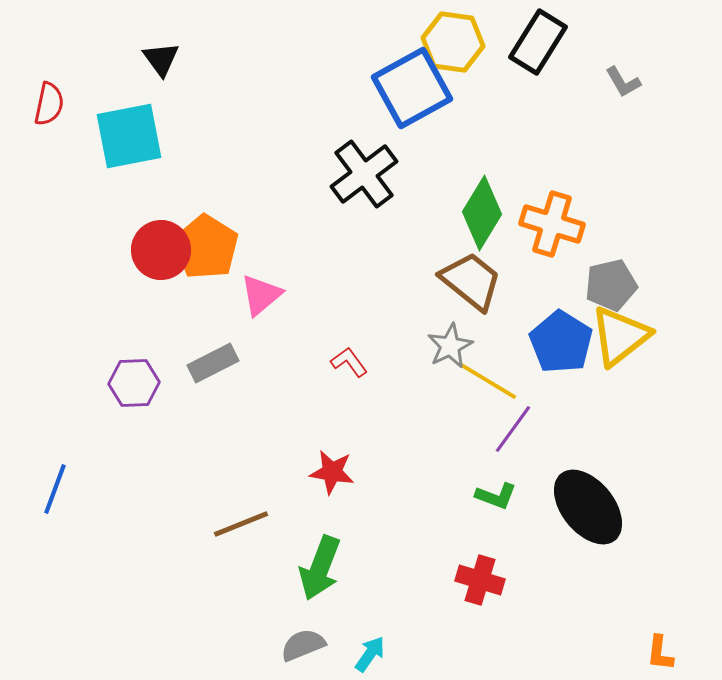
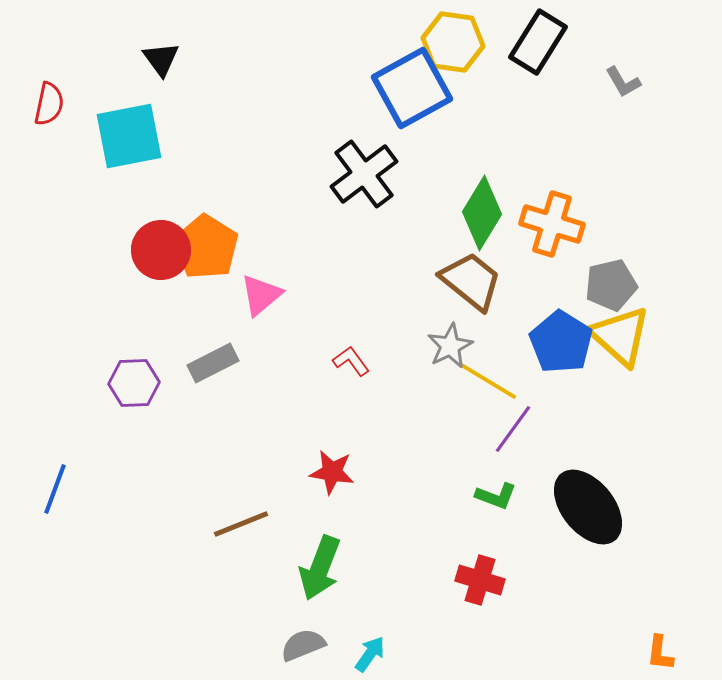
yellow triangle: rotated 40 degrees counterclockwise
red L-shape: moved 2 px right, 1 px up
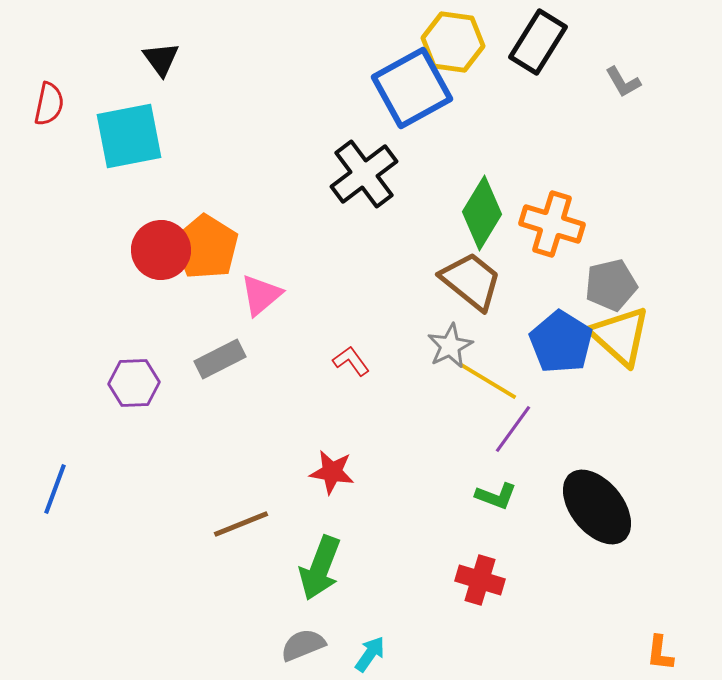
gray rectangle: moved 7 px right, 4 px up
black ellipse: moved 9 px right
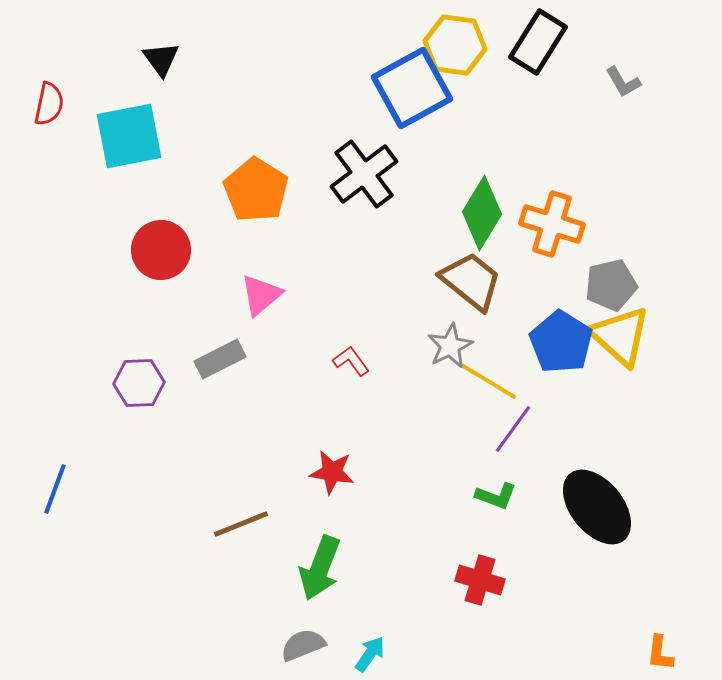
yellow hexagon: moved 2 px right, 3 px down
orange pentagon: moved 50 px right, 57 px up
purple hexagon: moved 5 px right
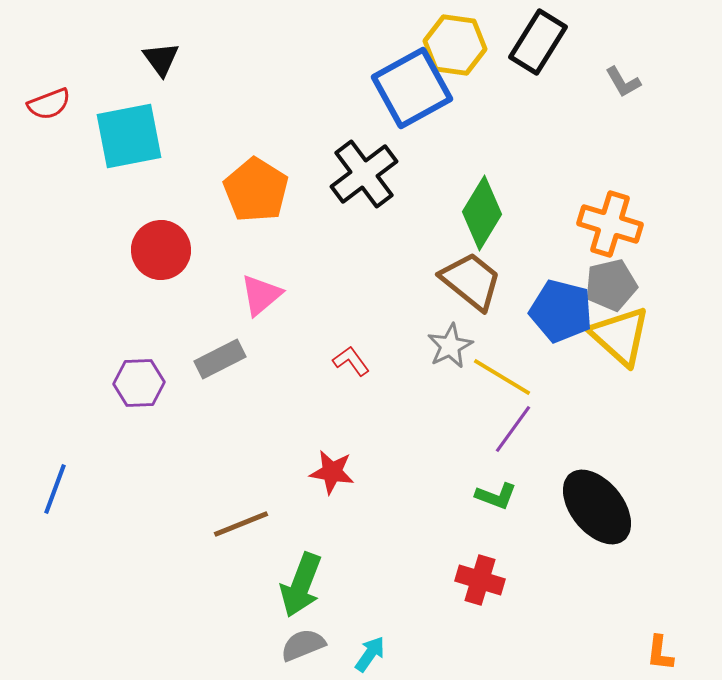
red semicircle: rotated 57 degrees clockwise
orange cross: moved 58 px right
blue pentagon: moved 31 px up; rotated 18 degrees counterclockwise
yellow line: moved 14 px right, 4 px up
green arrow: moved 19 px left, 17 px down
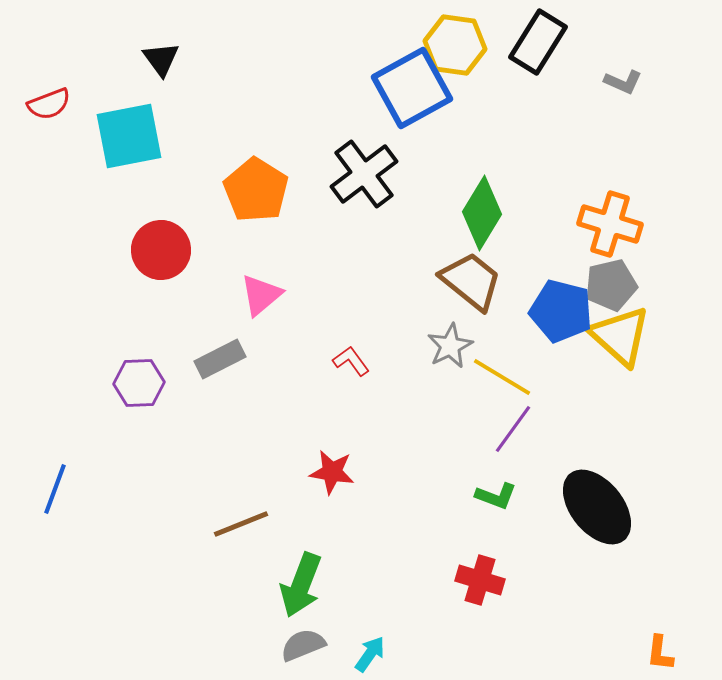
gray L-shape: rotated 36 degrees counterclockwise
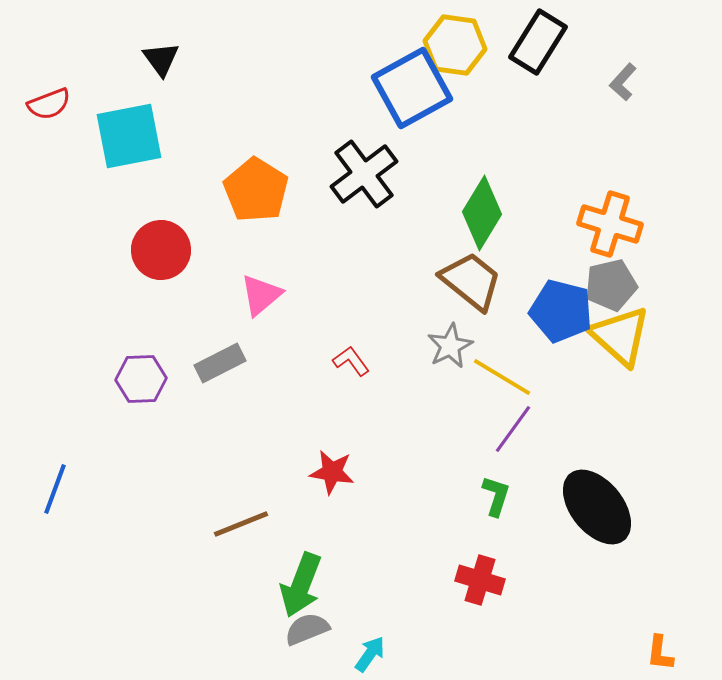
gray L-shape: rotated 108 degrees clockwise
gray rectangle: moved 4 px down
purple hexagon: moved 2 px right, 4 px up
green L-shape: rotated 93 degrees counterclockwise
gray semicircle: moved 4 px right, 16 px up
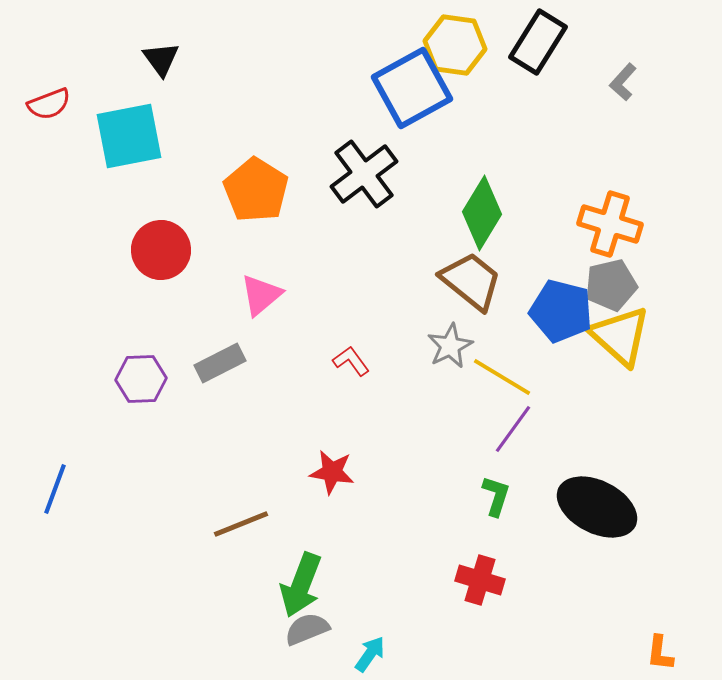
black ellipse: rotated 24 degrees counterclockwise
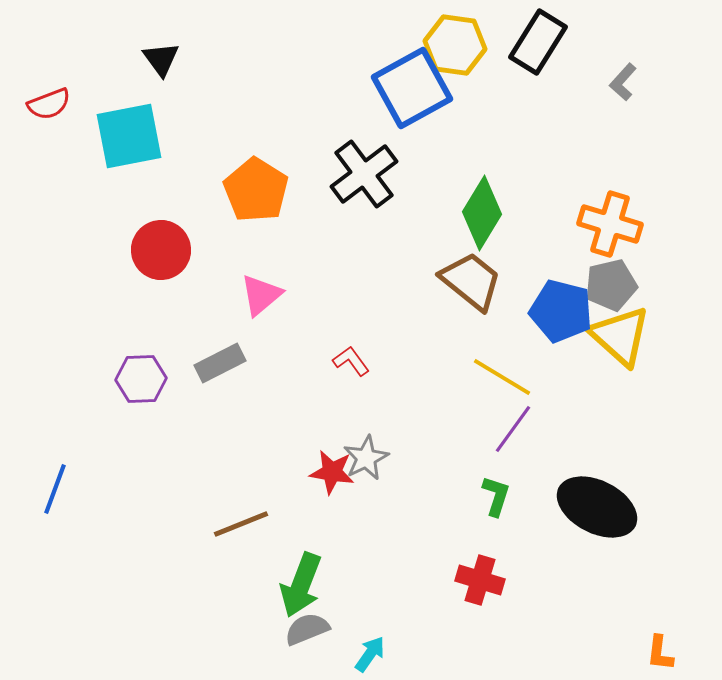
gray star: moved 84 px left, 112 px down
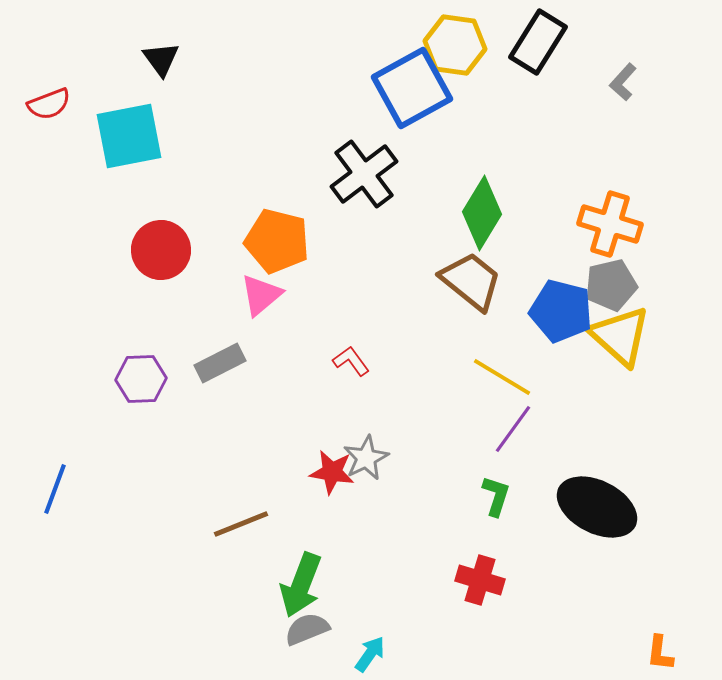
orange pentagon: moved 21 px right, 51 px down; rotated 18 degrees counterclockwise
